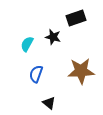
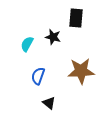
black rectangle: rotated 66 degrees counterclockwise
blue semicircle: moved 2 px right, 2 px down
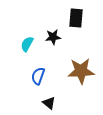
black star: rotated 21 degrees counterclockwise
